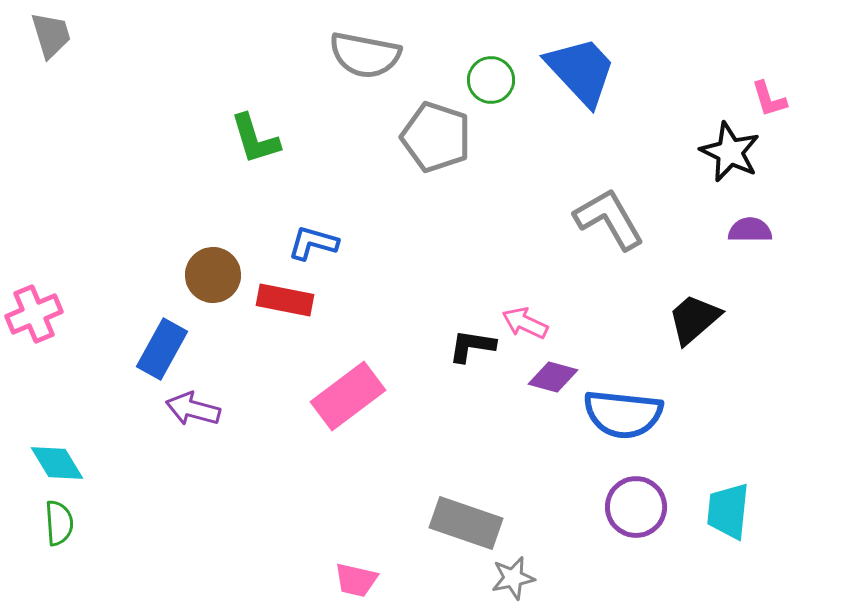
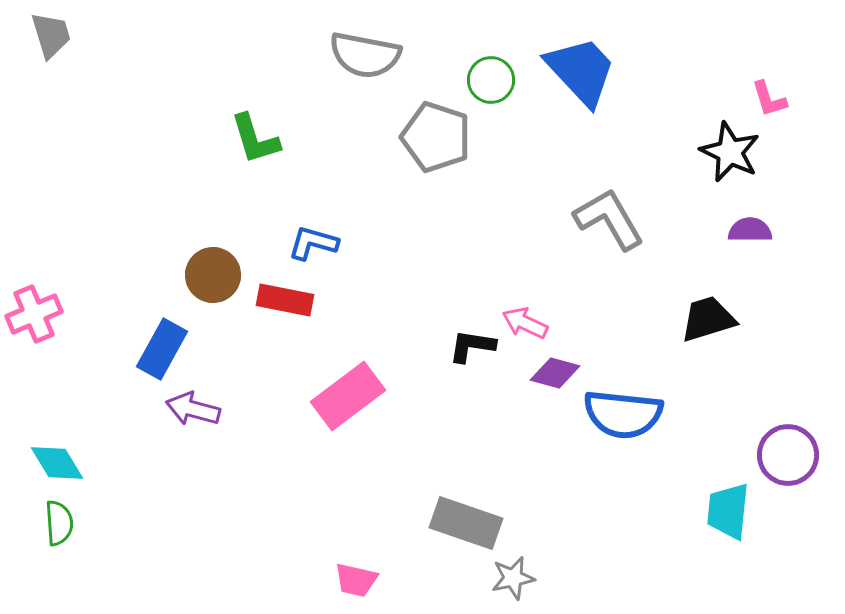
black trapezoid: moved 14 px right; rotated 24 degrees clockwise
purple diamond: moved 2 px right, 4 px up
purple circle: moved 152 px right, 52 px up
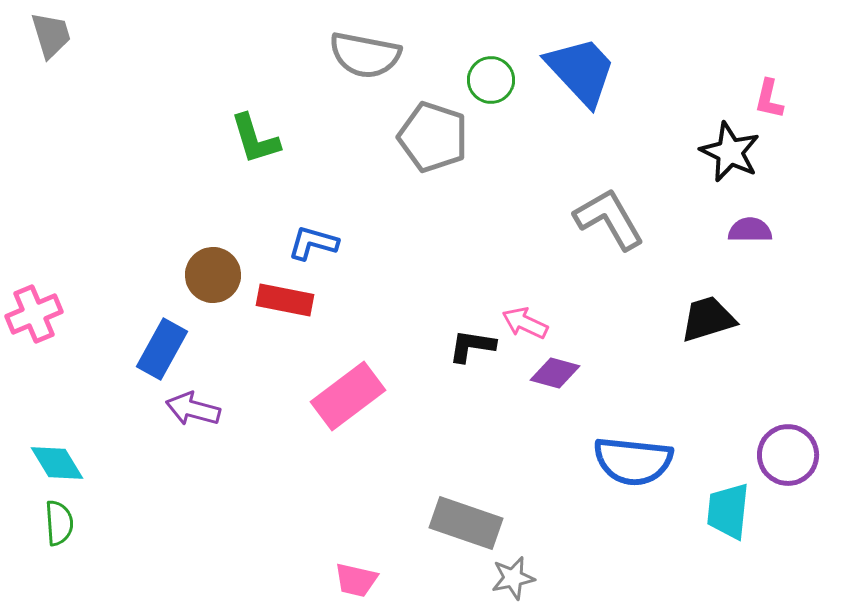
pink L-shape: rotated 30 degrees clockwise
gray pentagon: moved 3 px left
blue semicircle: moved 10 px right, 47 px down
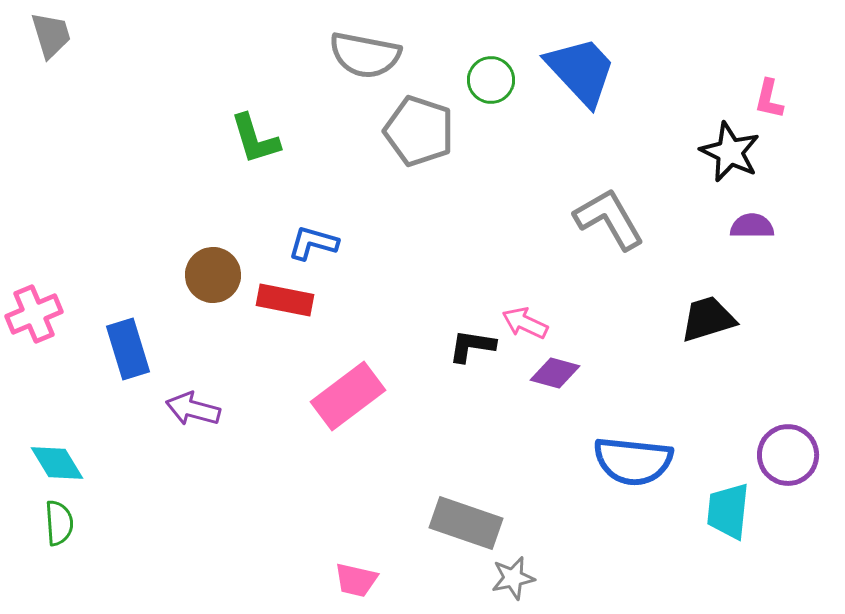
gray pentagon: moved 14 px left, 6 px up
purple semicircle: moved 2 px right, 4 px up
blue rectangle: moved 34 px left; rotated 46 degrees counterclockwise
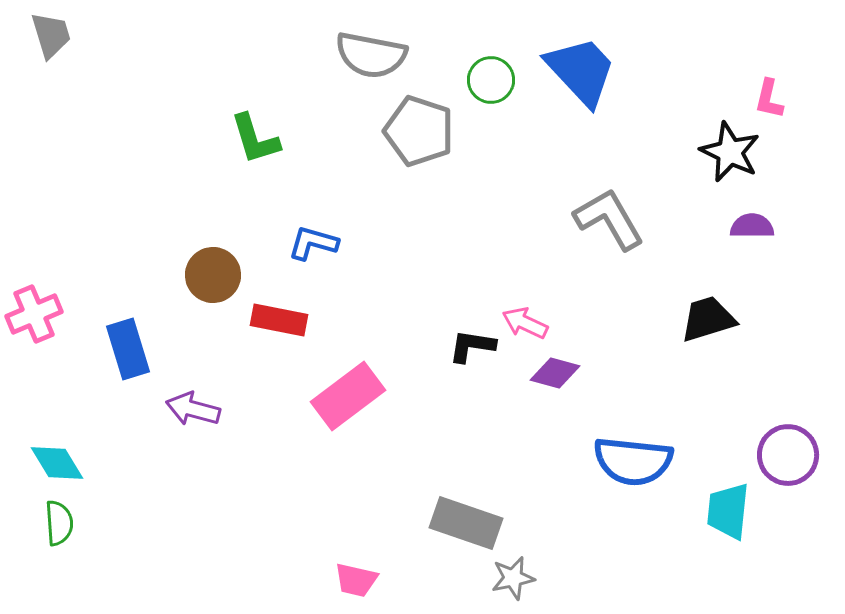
gray semicircle: moved 6 px right
red rectangle: moved 6 px left, 20 px down
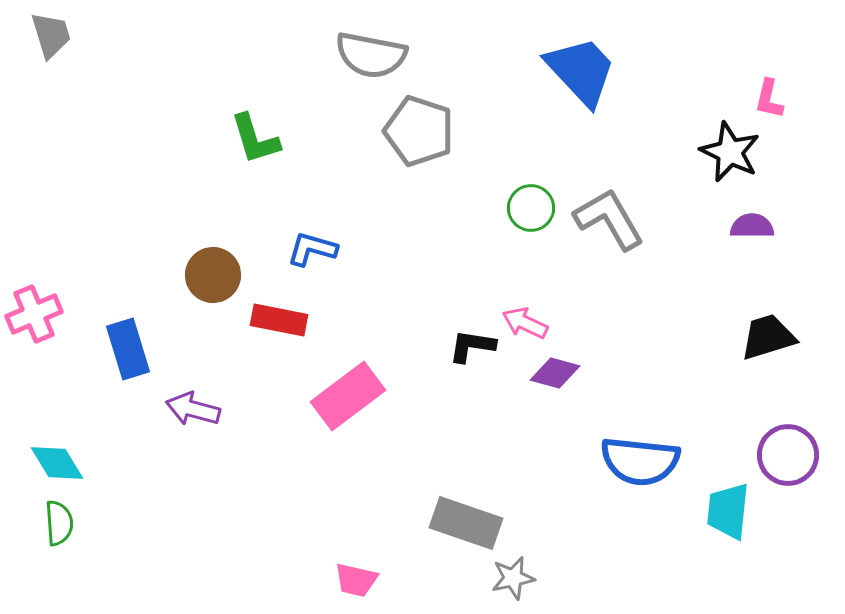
green circle: moved 40 px right, 128 px down
blue L-shape: moved 1 px left, 6 px down
black trapezoid: moved 60 px right, 18 px down
blue semicircle: moved 7 px right
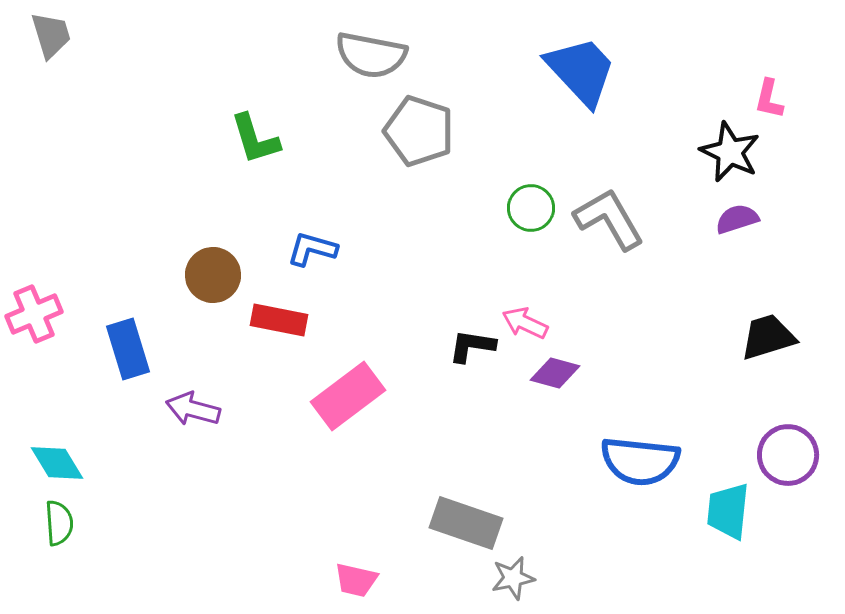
purple semicircle: moved 15 px left, 7 px up; rotated 18 degrees counterclockwise
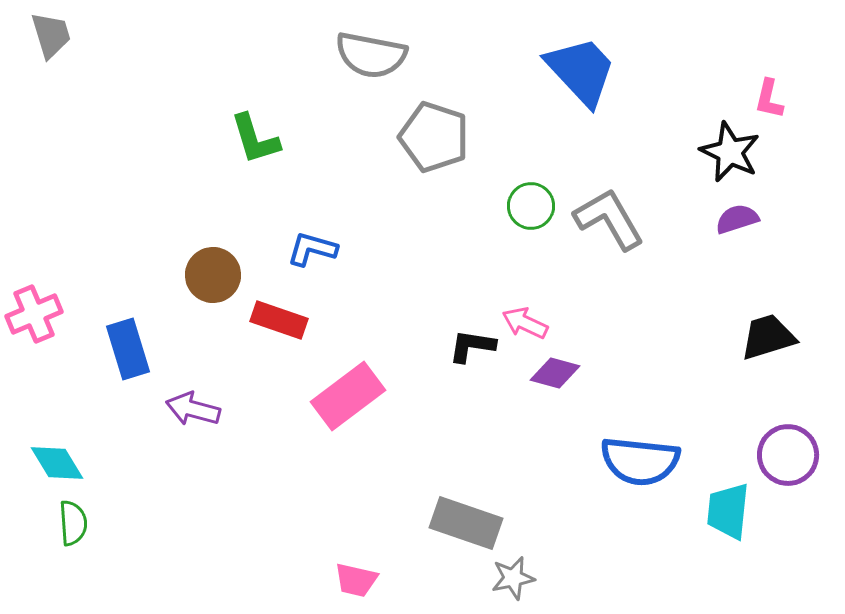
gray pentagon: moved 15 px right, 6 px down
green circle: moved 2 px up
red rectangle: rotated 8 degrees clockwise
green semicircle: moved 14 px right
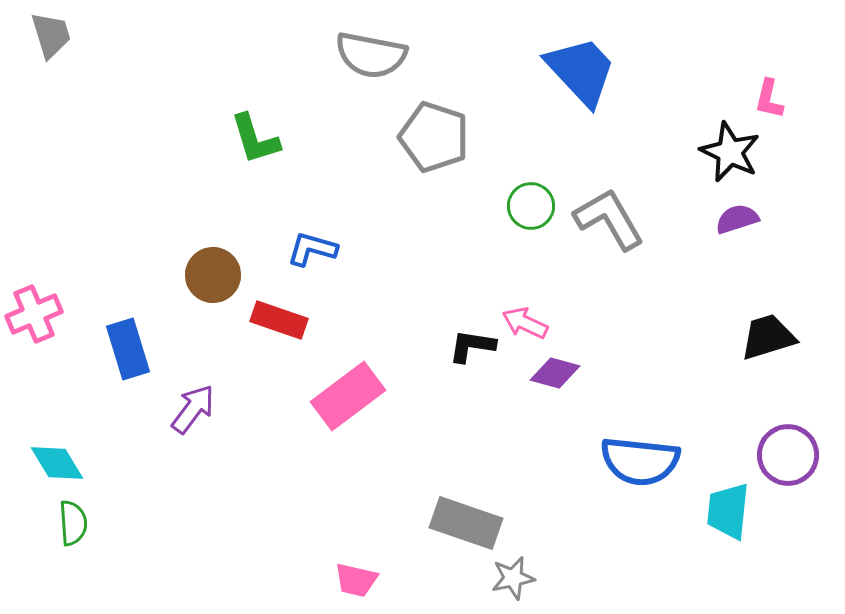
purple arrow: rotated 112 degrees clockwise
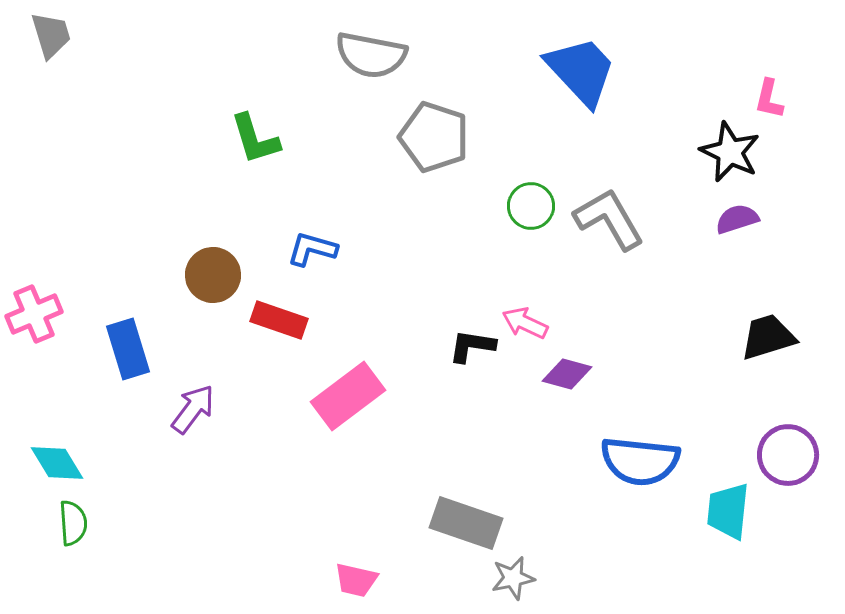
purple diamond: moved 12 px right, 1 px down
